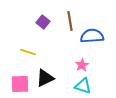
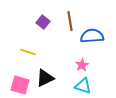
pink square: moved 1 px down; rotated 18 degrees clockwise
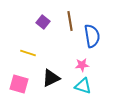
blue semicircle: rotated 85 degrees clockwise
yellow line: moved 1 px down
pink star: rotated 24 degrees clockwise
black triangle: moved 6 px right
pink square: moved 1 px left, 1 px up
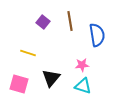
blue semicircle: moved 5 px right, 1 px up
black triangle: rotated 24 degrees counterclockwise
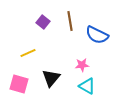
blue semicircle: rotated 125 degrees clockwise
yellow line: rotated 42 degrees counterclockwise
cyan triangle: moved 4 px right; rotated 12 degrees clockwise
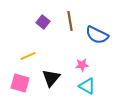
yellow line: moved 3 px down
pink square: moved 1 px right, 1 px up
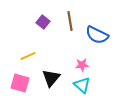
cyan triangle: moved 5 px left, 1 px up; rotated 12 degrees clockwise
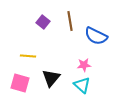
blue semicircle: moved 1 px left, 1 px down
yellow line: rotated 28 degrees clockwise
pink star: moved 2 px right
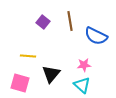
black triangle: moved 4 px up
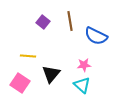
pink square: rotated 18 degrees clockwise
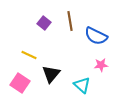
purple square: moved 1 px right, 1 px down
yellow line: moved 1 px right, 1 px up; rotated 21 degrees clockwise
pink star: moved 17 px right
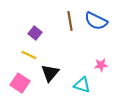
purple square: moved 9 px left, 10 px down
blue semicircle: moved 15 px up
black triangle: moved 1 px left, 1 px up
cyan triangle: rotated 24 degrees counterclockwise
